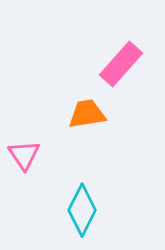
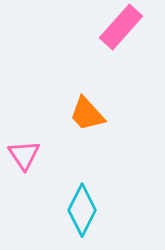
pink rectangle: moved 37 px up
orange trapezoid: rotated 123 degrees counterclockwise
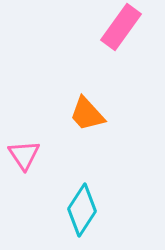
pink rectangle: rotated 6 degrees counterclockwise
cyan diamond: rotated 6 degrees clockwise
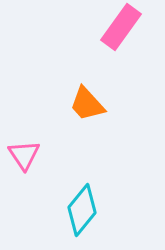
orange trapezoid: moved 10 px up
cyan diamond: rotated 6 degrees clockwise
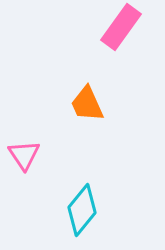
orange trapezoid: rotated 18 degrees clockwise
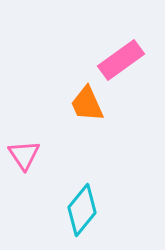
pink rectangle: moved 33 px down; rotated 18 degrees clockwise
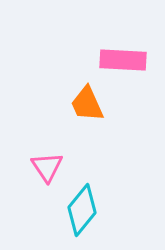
pink rectangle: moved 2 px right; rotated 39 degrees clockwise
pink triangle: moved 23 px right, 12 px down
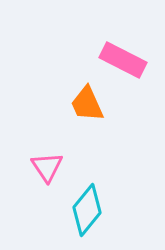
pink rectangle: rotated 24 degrees clockwise
cyan diamond: moved 5 px right
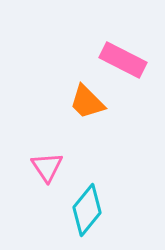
orange trapezoid: moved 2 px up; rotated 21 degrees counterclockwise
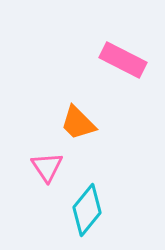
orange trapezoid: moved 9 px left, 21 px down
